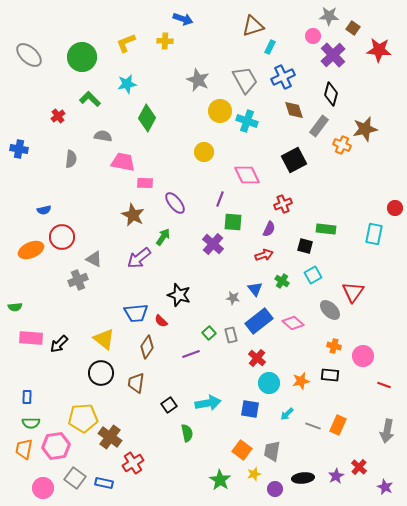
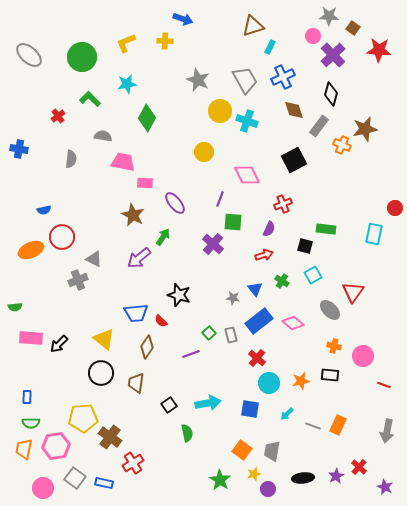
purple circle at (275, 489): moved 7 px left
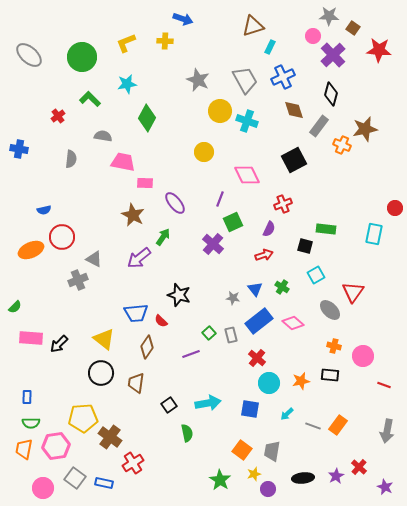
green square at (233, 222): rotated 30 degrees counterclockwise
cyan square at (313, 275): moved 3 px right
green cross at (282, 281): moved 6 px down
green semicircle at (15, 307): rotated 40 degrees counterclockwise
orange rectangle at (338, 425): rotated 12 degrees clockwise
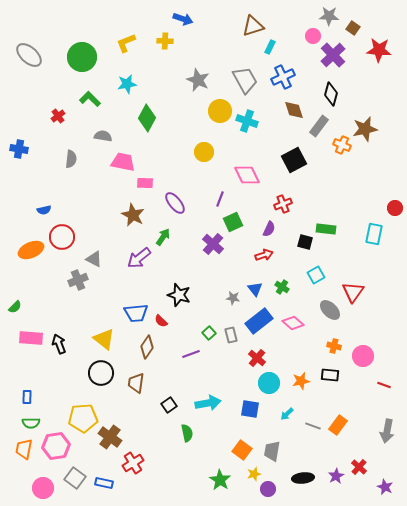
black square at (305, 246): moved 4 px up
black arrow at (59, 344): rotated 114 degrees clockwise
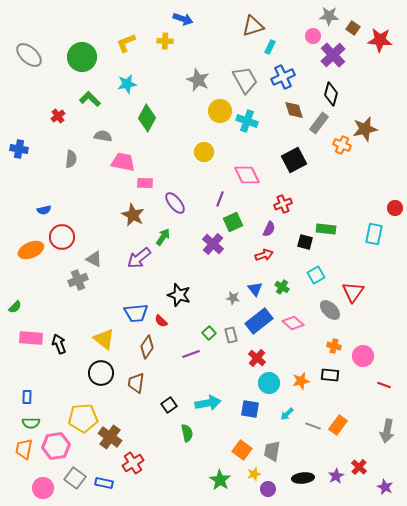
red star at (379, 50): moved 1 px right, 10 px up
gray rectangle at (319, 126): moved 3 px up
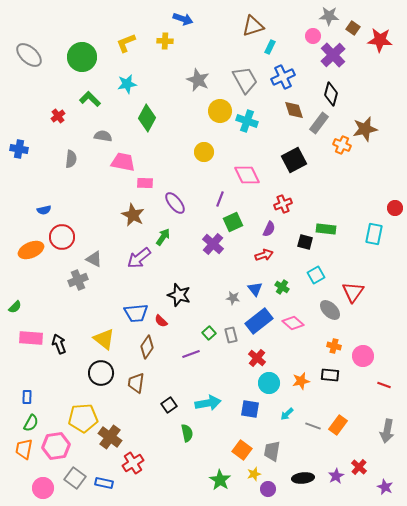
green semicircle at (31, 423): rotated 60 degrees counterclockwise
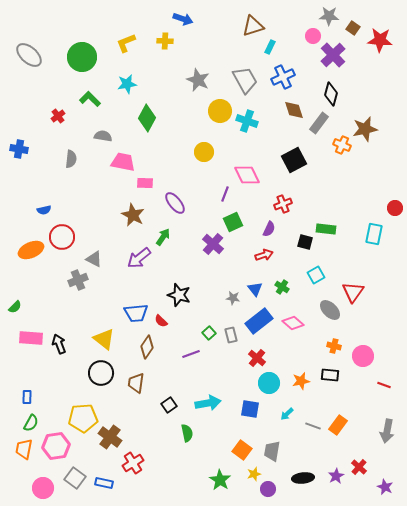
purple line at (220, 199): moved 5 px right, 5 px up
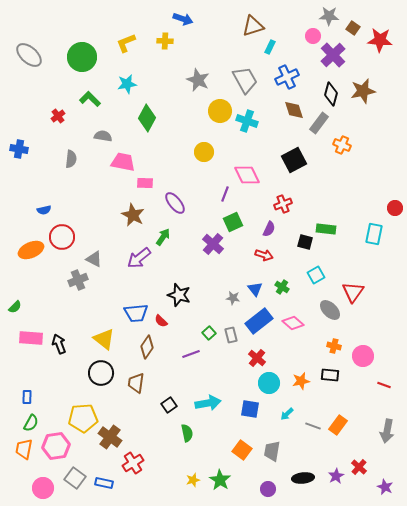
blue cross at (283, 77): moved 4 px right
brown star at (365, 129): moved 2 px left, 38 px up
red arrow at (264, 255): rotated 36 degrees clockwise
yellow star at (254, 474): moved 61 px left, 6 px down
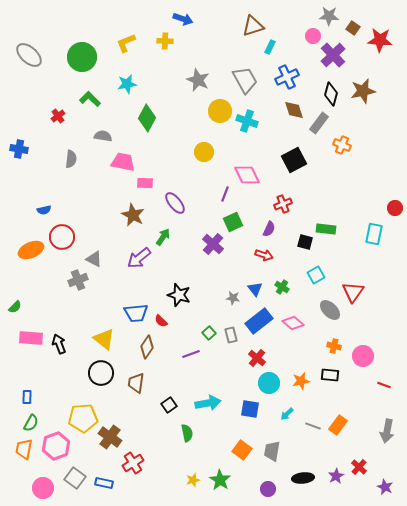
pink hexagon at (56, 446): rotated 12 degrees counterclockwise
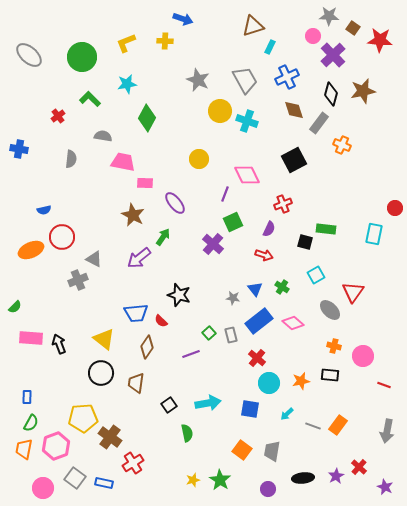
yellow circle at (204, 152): moved 5 px left, 7 px down
